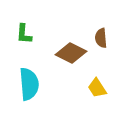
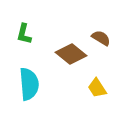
green L-shape: rotated 10 degrees clockwise
brown semicircle: rotated 126 degrees clockwise
brown diamond: moved 1 px down; rotated 12 degrees clockwise
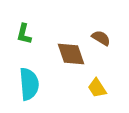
brown diamond: rotated 32 degrees clockwise
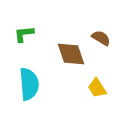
green L-shape: rotated 70 degrees clockwise
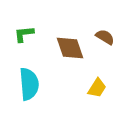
brown semicircle: moved 4 px right, 1 px up
brown diamond: moved 1 px left, 6 px up
yellow trapezoid: rotated 115 degrees counterclockwise
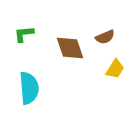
brown semicircle: rotated 126 degrees clockwise
cyan semicircle: moved 4 px down
yellow trapezoid: moved 18 px right, 19 px up
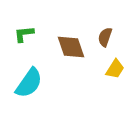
brown semicircle: rotated 132 degrees clockwise
brown diamond: moved 1 px right, 1 px up
cyan semicircle: moved 5 px up; rotated 40 degrees clockwise
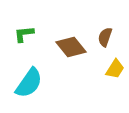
brown diamond: rotated 20 degrees counterclockwise
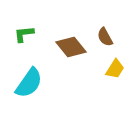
brown semicircle: rotated 48 degrees counterclockwise
